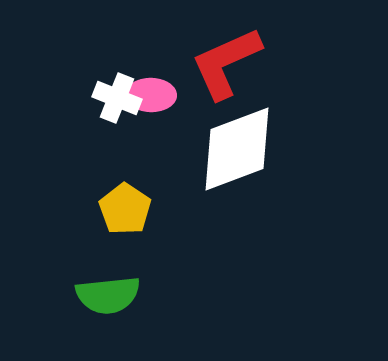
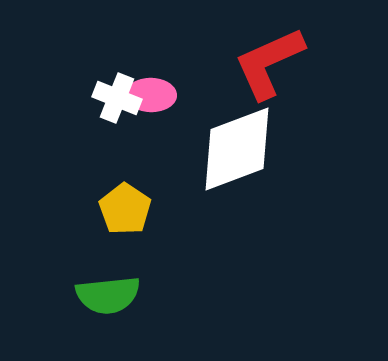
red L-shape: moved 43 px right
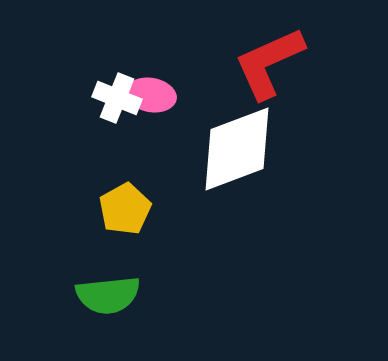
pink ellipse: rotated 9 degrees clockwise
yellow pentagon: rotated 9 degrees clockwise
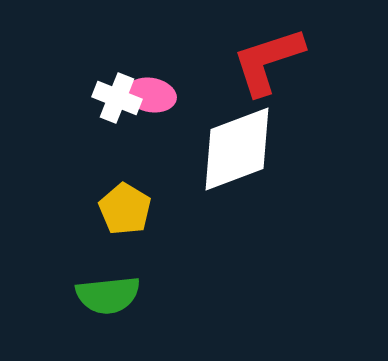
red L-shape: moved 1 px left, 2 px up; rotated 6 degrees clockwise
yellow pentagon: rotated 12 degrees counterclockwise
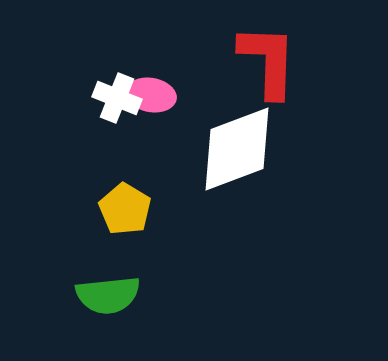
red L-shape: rotated 110 degrees clockwise
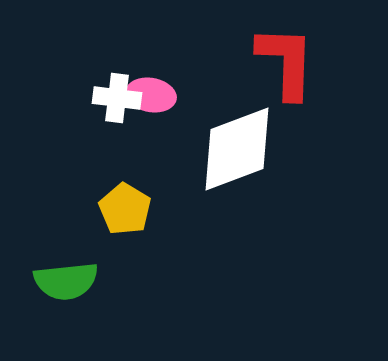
red L-shape: moved 18 px right, 1 px down
white cross: rotated 15 degrees counterclockwise
green semicircle: moved 42 px left, 14 px up
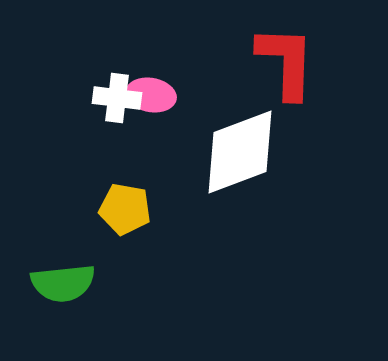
white diamond: moved 3 px right, 3 px down
yellow pentagon: rotated 21 degrees counterclockwise
green semicircle: moved 3 px left, 2 px down
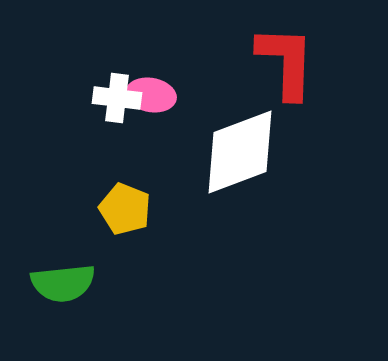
yellow pentagon: rotated 12 degrees clockwise
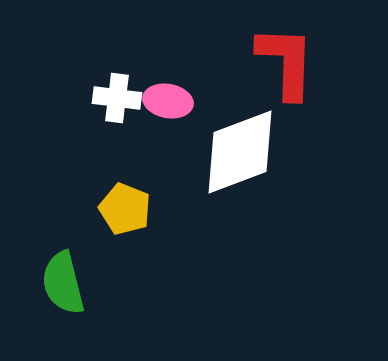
pink ellipse: moved 17 px right, 6 px down
green semicircle: rotated 82 degrees clockwise
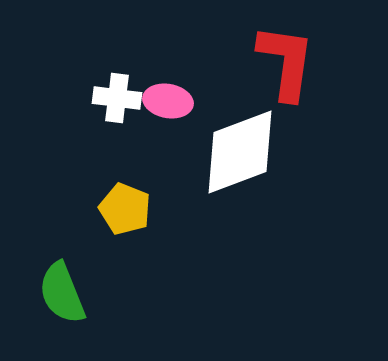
red L-shape: rotated 6 degrees clockwise
green semicircle: moved 1 px left, 10 px down; rotated 8 degrees counterclockwise
